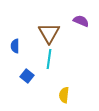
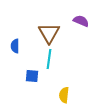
blue square: moved 5 px right; rotated 32 degrees counterclockwise
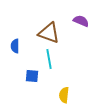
brown triangle: rotated 40 degrees counterclockwise
cyan line: rotated 18 degrees counterclockwise
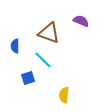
cyan line: moved 6 px left, 1 px down; rotated 36 degrees counterclockwise
blue square: moved 4 px left, 2 px down; rotated 24 degrees counterclockwise
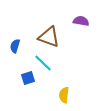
purple semicircle: rotated 14 degrees counterclockwise
brown triangle: moved 4 px down
blue semicircle: rotated 16 degrees clockwise
cyan line: moved 3 px down
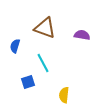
purple semicircle: moved 1 px right, 14 px down
brown triangle: moved 4 px left, 9 px up
cyan line: rotated 18 degrees clockwise
blue square: moved 4 px down
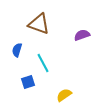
brown triangle: moved 6 px left, 4 px up
purple semicircle: rotated 28 degrees counterclockwise
blue semicircle: moved 2 px right, 4 px down
yellow semicircle: rotated 49 degrees clockwise
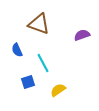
blue semicircle: rotated 40 degrees counterclockwise
yellow semicircle: moved 6 px left, 5 px up
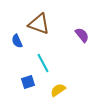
purple semicircle: rotated 70 degrees clockwise
blue semicircle: moved 9 px up
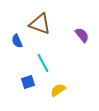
brown triangle: moved 1 px right
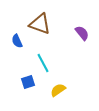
purple semicircle: moved 2 px up
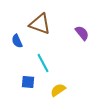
blue square: rotated 24 degrees clockwise
